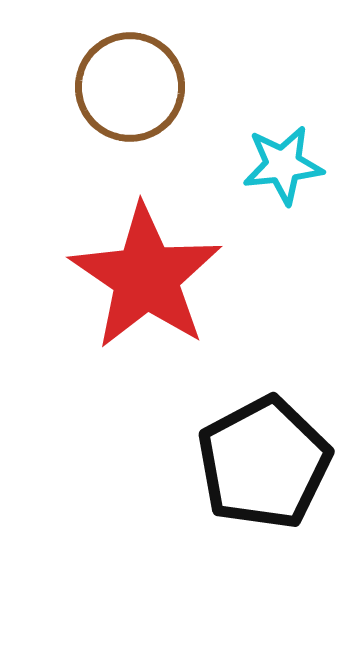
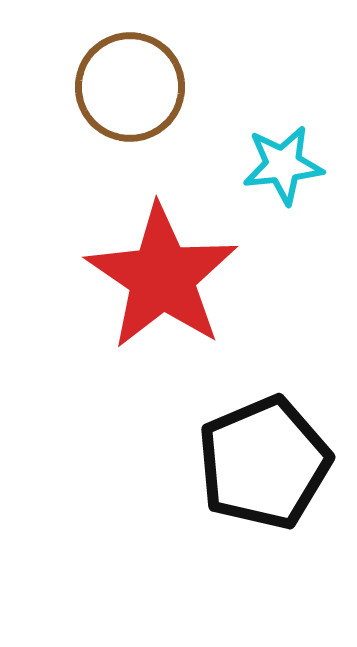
red star: moved 16 px right
black pentagon: rotated 5 degrees clockwise
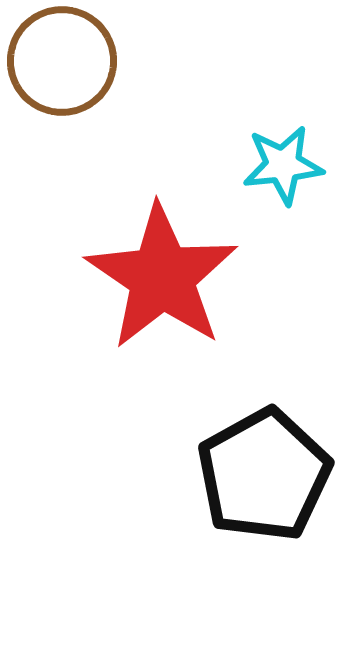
brown circle: moved 68 px left, 26 px up
black pentagon: moved 12 px down; rotated 6 degrees counterclockwise
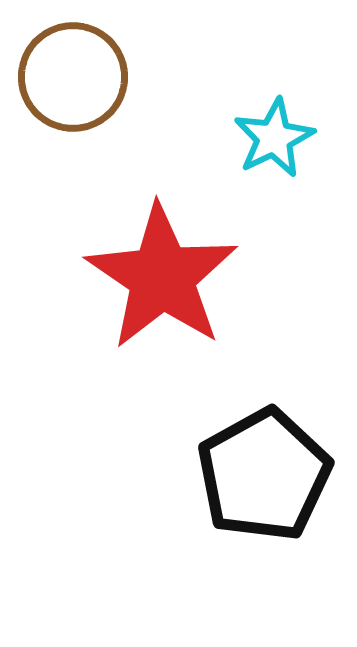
brown circle: moved 11 px right, 16 px down
cyan star: moved 9 px left, 27 px up; rotated 20 degrees counterclockwise
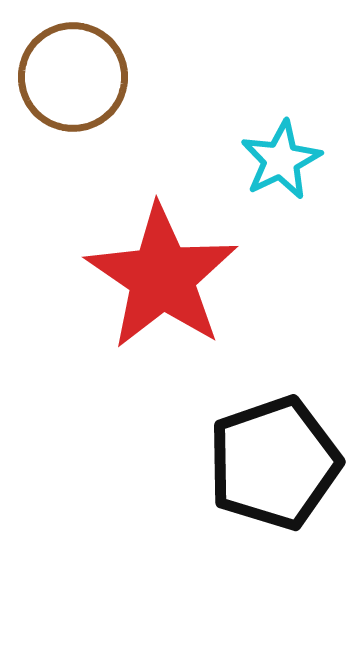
cyan star: moved 7 px right, 22 px down
black pentagon: moved 10 px right, 12 px up; rotated 10 degrees clockwise
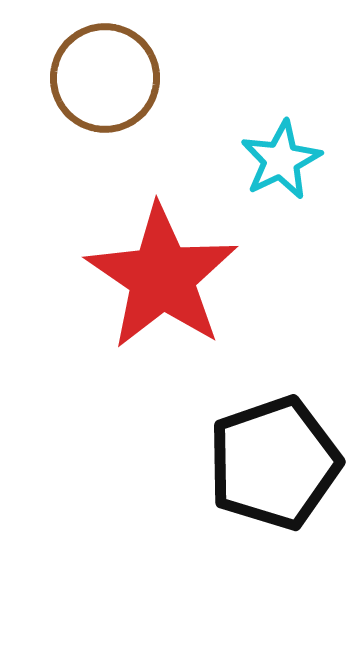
brown circle: moved 32 px right, 1 px down
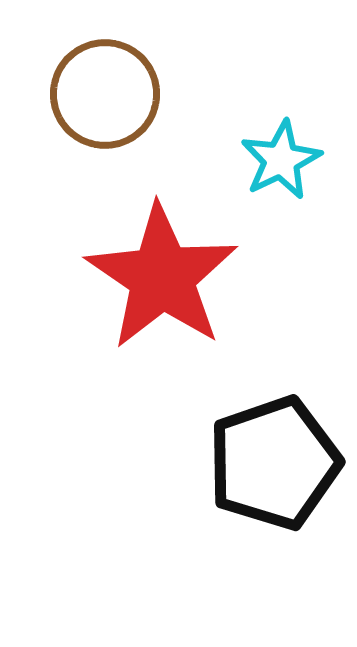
brown circle: moved 16 px down
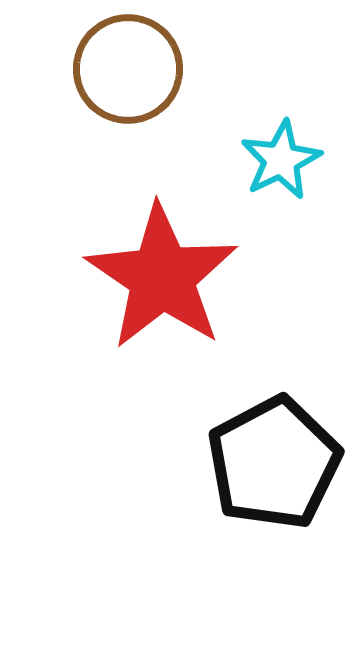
brown circle: moved 23 px right, 25 px up
black pentagon: rotated 9 degrees counterclockwise
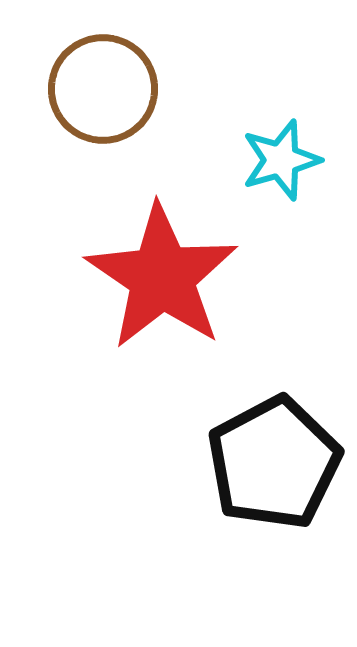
brown circle: moved 25 px left, 20 px down
cyan star: rotated 10 degrees clockwise
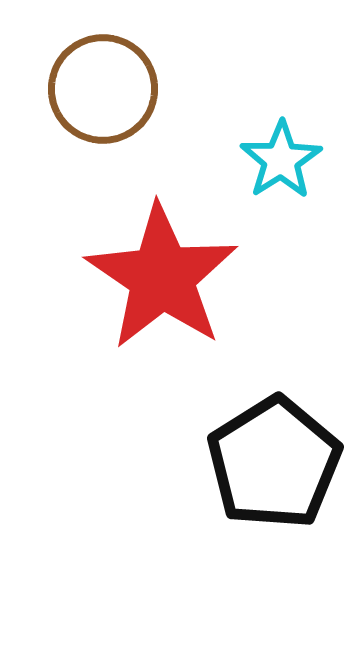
cyan star: rotated 16 degrees counterclockwise
black pentagon: rotated 4 degrees counterclockwise
